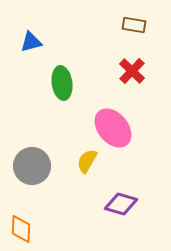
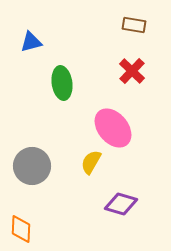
yellow semicircle: moved 4 px right, 1 px down
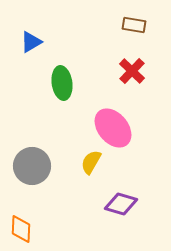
blue triangle: rotated 15 degrees counterclockwise
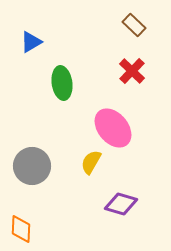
brown rectangle: rotated 35 degrees clockwise
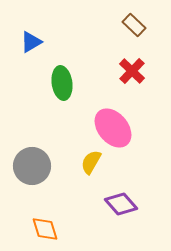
purple diamond: rotated 32 degrees clockwise
orange diamond: moved 24 px right; rotated 20 degrees counterclockwise
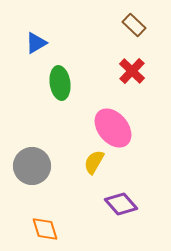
blue triangle: moved 5 px right, 1 px down
green ellipse: moved 2 px left
yellow semicircle: moved 3 px right
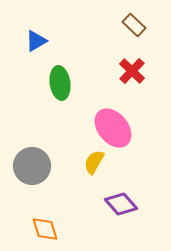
blue triangle: moved 2 px up
